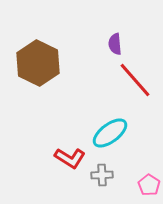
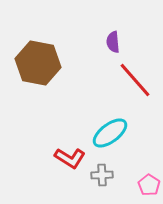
purple semicircle: moved 2 px left, 2 px up
brown hexagon: rotated 15 degrees counterclockwise
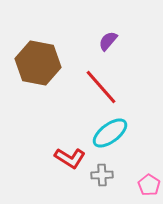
purple semicircle: moved 5 px left, 1 px up; rotated 45 degrees clockwise
red line: moved 34 px left, 7 px down
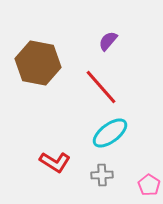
red L-shape: moved 15 px left, 4 px down
